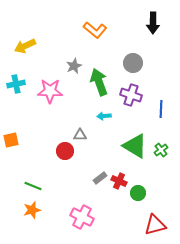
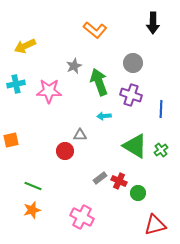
pink star: moved 1 px left
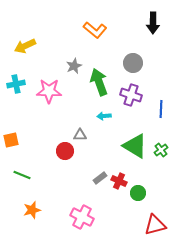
green line: moved 11 px left, 11 px up
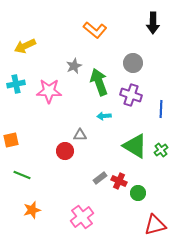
pink cross: rotated 25 degrees clockwise
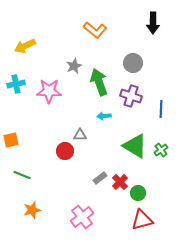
purple cross: moved 1 px down
red cross: moved 1 px right, 1 px down; rotated 21 degrees clockwise
red triangle: moved 13 px left, 5 px up
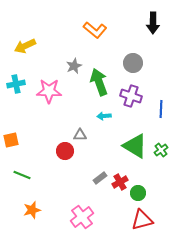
red cross: rotated 14 degrees clockwise
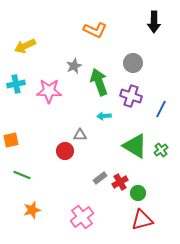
black arrow: moved 1 px right, 1 px up
orange L-shape: rotated 15 degrees counterclockwise
blue line: rotated 24 degrees clockwise
